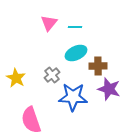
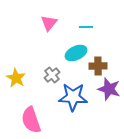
cyan line: moved 11 px right
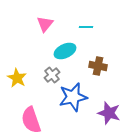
pink triangle: moved 4 px left, 1 px down
cyan ellipse: moved 11 px left, 2 px up
brown cross: rotated 12 degrees clockwise
yellow star: moved 1 px right
purple star: moved 24 px down
blue star: rotated 16 degrees counterclockwise
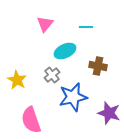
yellow star: moved 2 px down
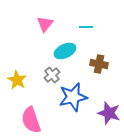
brown cross: moved 1 px right, 2 px up
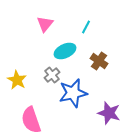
cyan line: rotated 64 degrees counterclockwise
brown cross: moved 3 px up; rotated 24 degrees clockwise
blue star: moved 4 px up
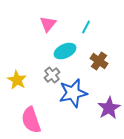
pink triangle: moved 3 px right
purple star: moved 5 px up; rotated 25 degrees clockwise
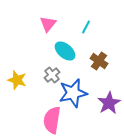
cyan ellipse: rotated 65 degrees clockwise
yellow star: rotated 12 degrees counterclockwise
purple star: moved 5 px up
pink semicircle: moved 21 px right; rotated 28 degrees clockwise
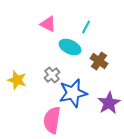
pink triangle: rotated 42 degrees counterclockwise
cyan ellipse: moved 5 px right, 4 px up; rotated 15 degrees counterclockwise
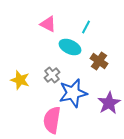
yellow star: moved 3 px right
